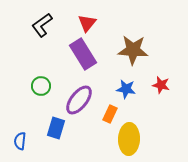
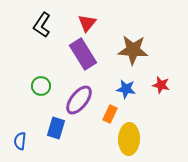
black L-shape: rotated 20 degrees counterclockwise
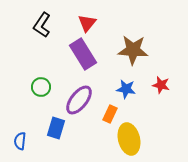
green circle: moved 1 px down
yellow ellipse: rotated 16 degrees counterclockwise
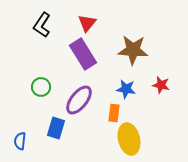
orange rectangle: moved 4 px right, 1 px up; rotated 18 degrees counterclockwise
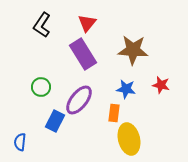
blue rectangle: moved 1 px left, 7 px up; rotated 10 degrees clockwise
blue semicircle: moved 1 px down
